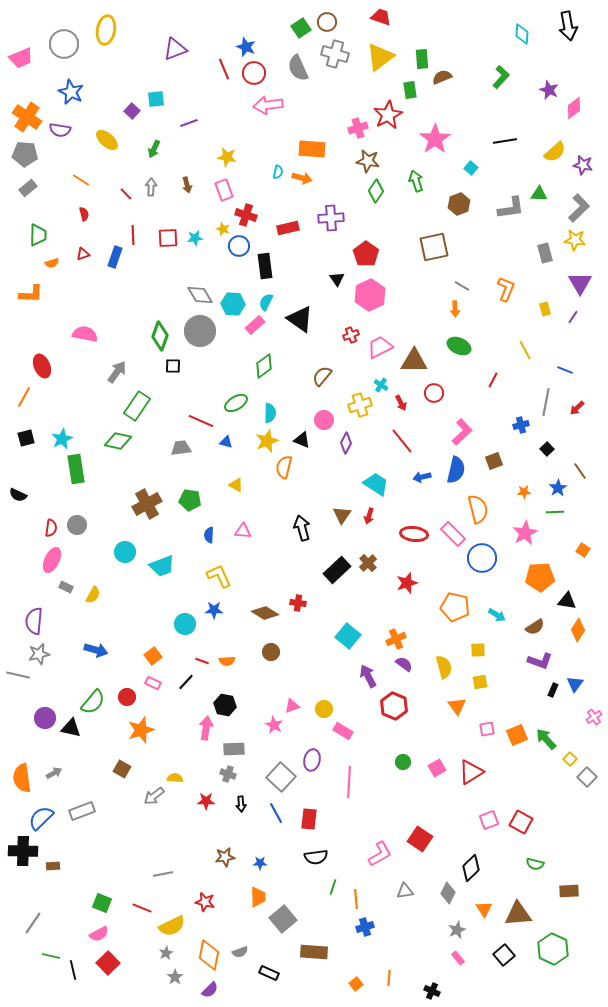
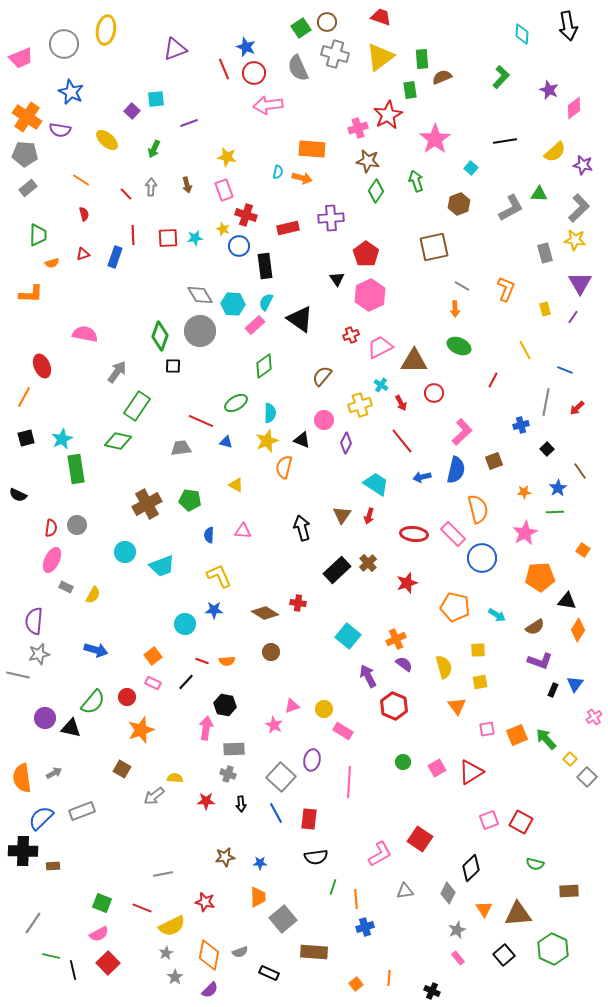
gray L-shape at (511, 208): rotated 20 degrees counterclockwise
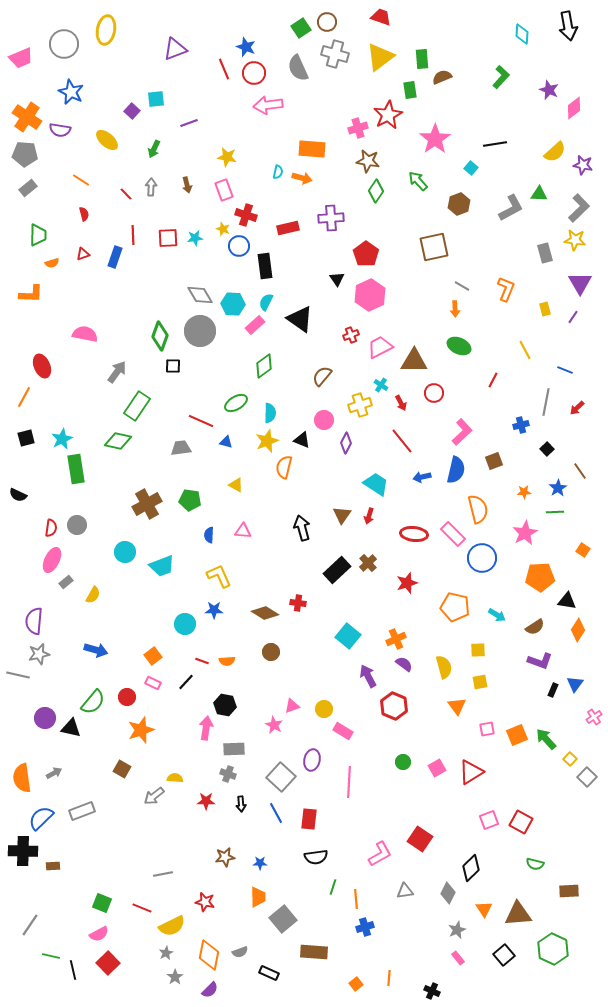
black line at (505, 141): moved 10 px left, 3 px down
green arrow at (416, 181): moved 2 px right; rotated 25 degrees counterclockwise
gray rectangle at (66, 587): moved 5 px up; rotated 64 degrees counterclockwise
gray line at (33, 923): moved 3 px left, 2 px down
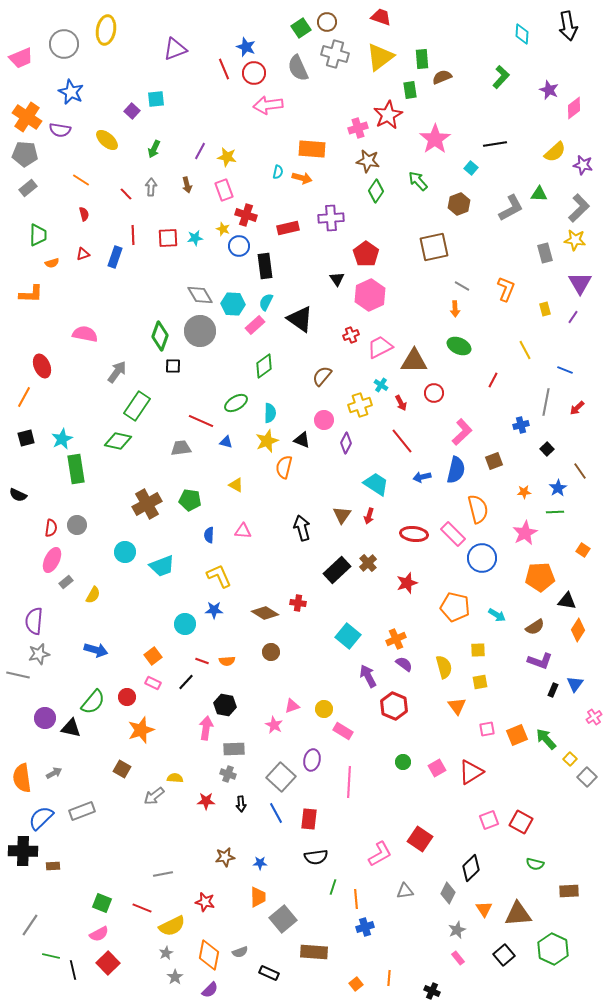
purple line at (189, 123): moved 11 px right, 28 px down; rotated 42 degrees counterclockwise
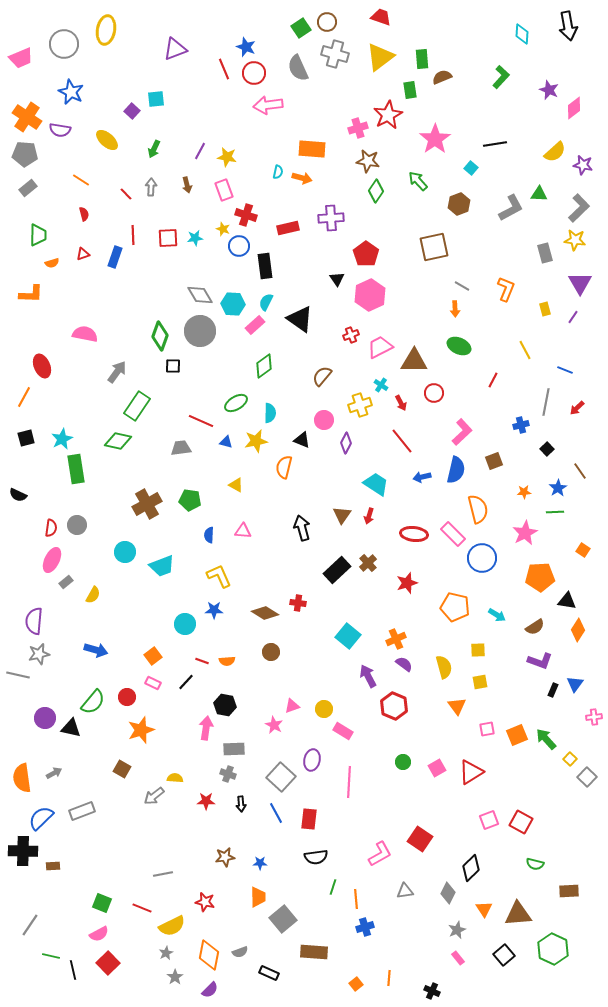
yellow star at (267, 441): moved 11 px left; rotated 10 degrees clockwise
pink cross at (594, 717): rotated 28 degrees clockwise
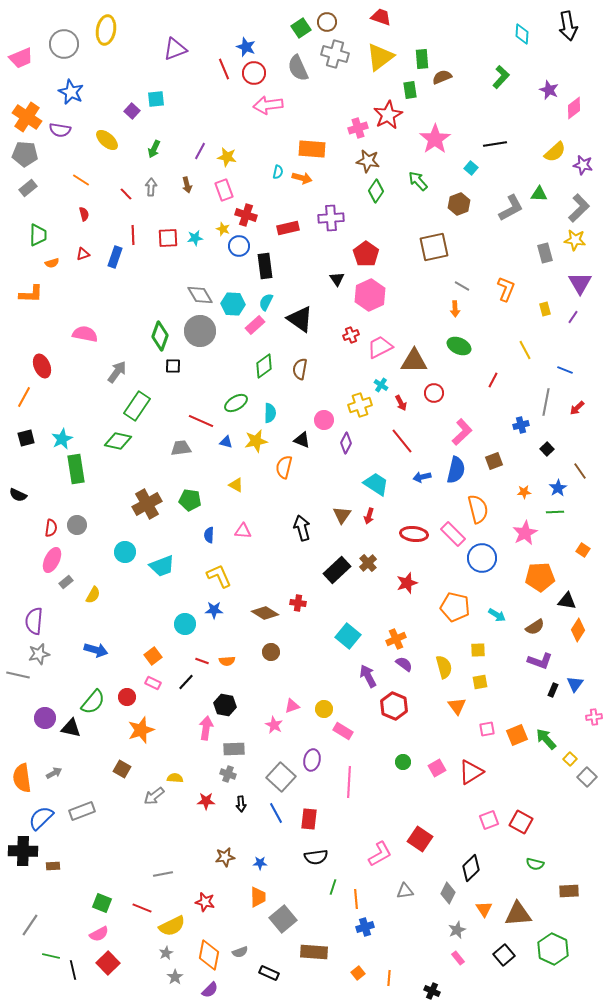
brown semicircle at (322, 376): moved 22 px left, 7 px up; rotated 30 degrees counterclockwise
orange square at (356, 984): moved 2 px right, 11 px up
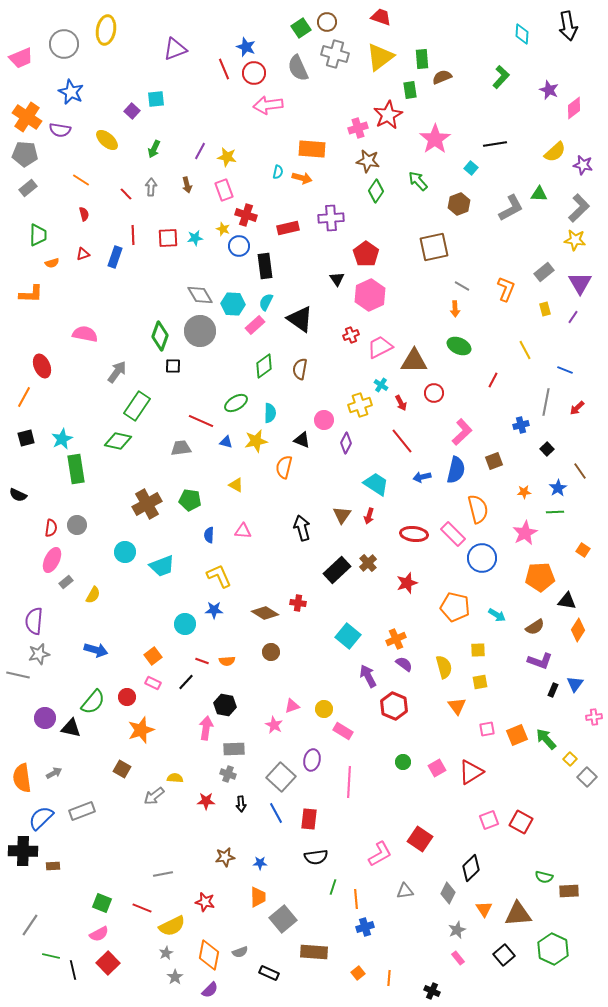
gray rectangle at (545, 253): moved 1 px left, 19 px down; rotated 66 degrees clockwise
green semicircle at (535, 864): moved 9 px right, 13 px down
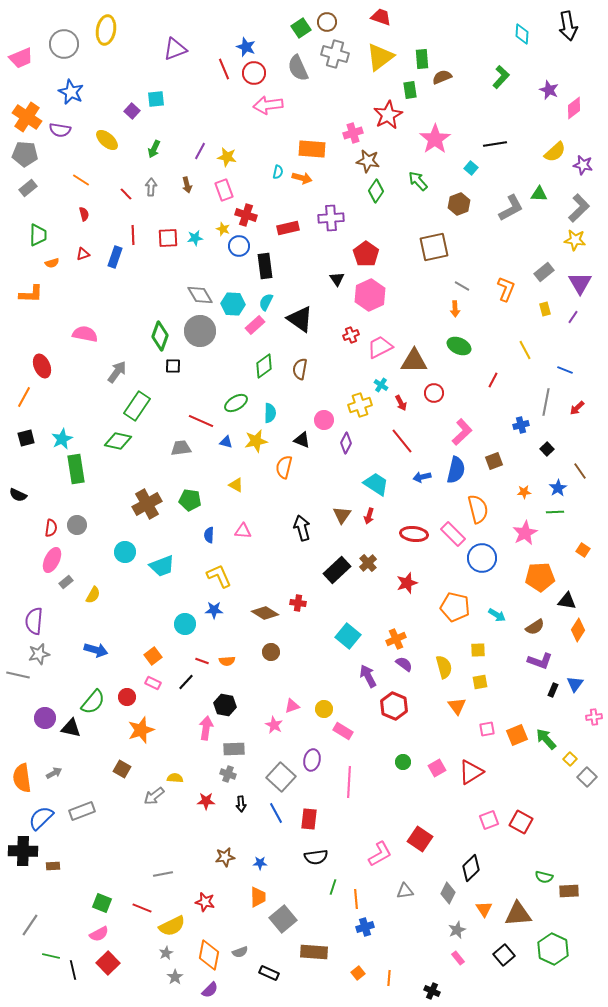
pink cross at (358, 128): moved 5 px left, 5 px down
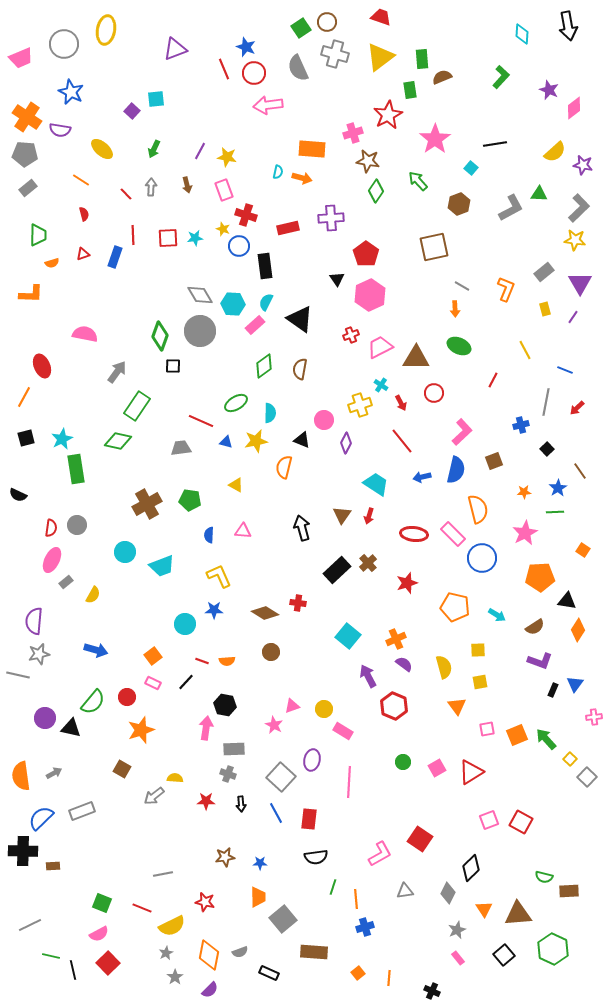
yellow ellipse at (107, 140): moved 5 px left, 9 px down
brown triangle at (414, 361): moved 2 px right, 3 px up
orange semicircle at (22, 778): moved 1 px left, 2 px up
gray line at (30, 925): rotated 30 degrees clockwise
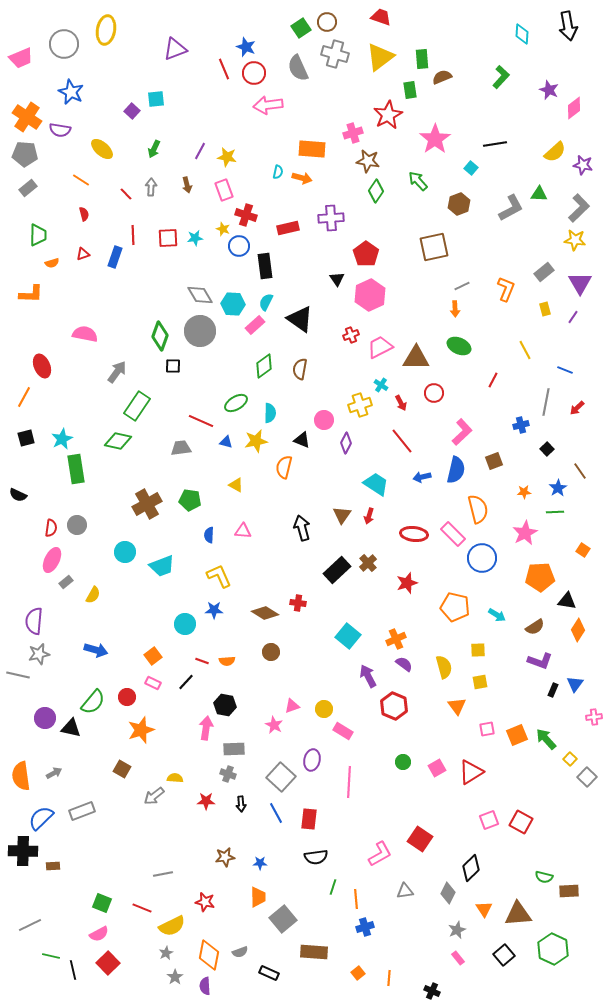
gray line at (462, 286): rotated 56 degrees counterclockwise
purple semicircle at (210, 990): moved 5 px left, 4 px up; rotated 132 degrees clockwise
